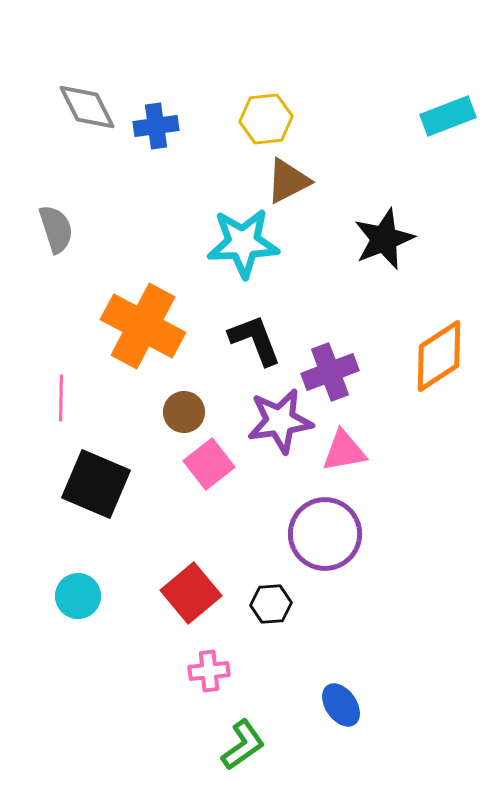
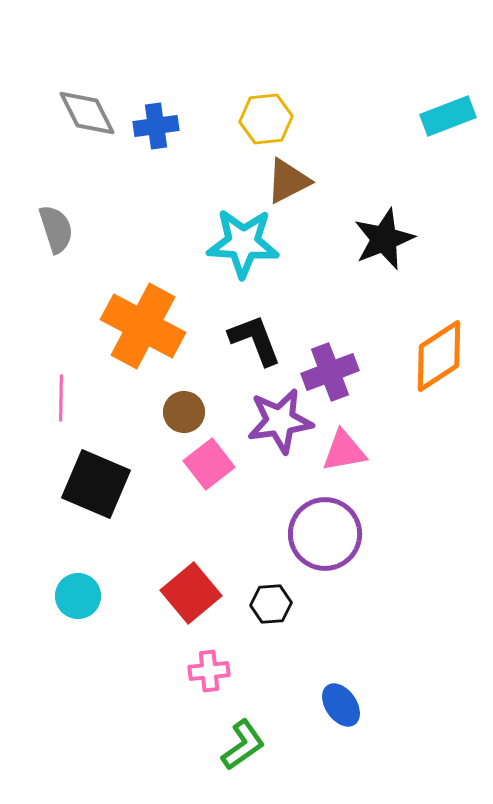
gray diamond: moved 6 px down
cyan star: rotated 6 degrees clockwise
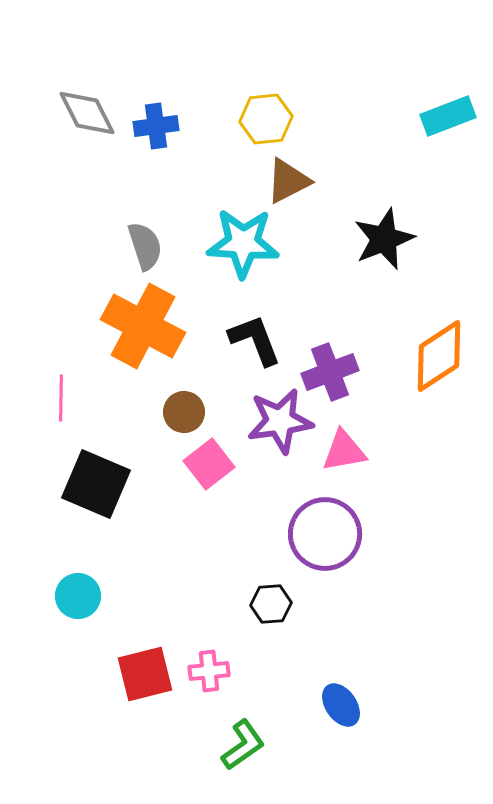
gray semicircle: moved 89 px right, 17 px down
red square: moved 46 px left, 81 px down; rotated 26 degrees clockwise
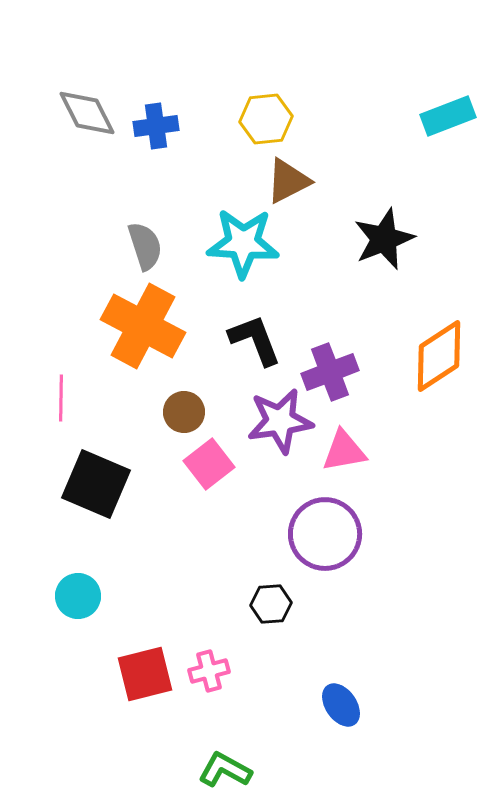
pink cross: rotated 9 degrees counterclockwise
green L-shape: moved 18 px left, 25 px down; rotated 116 degrees counterclockwise
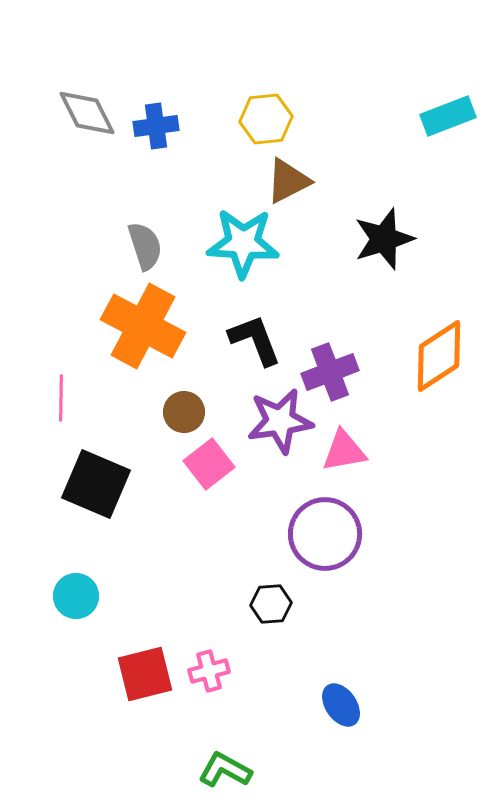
black star: rotated 4 degrees clockwise
cyan circle: moved 2 px left
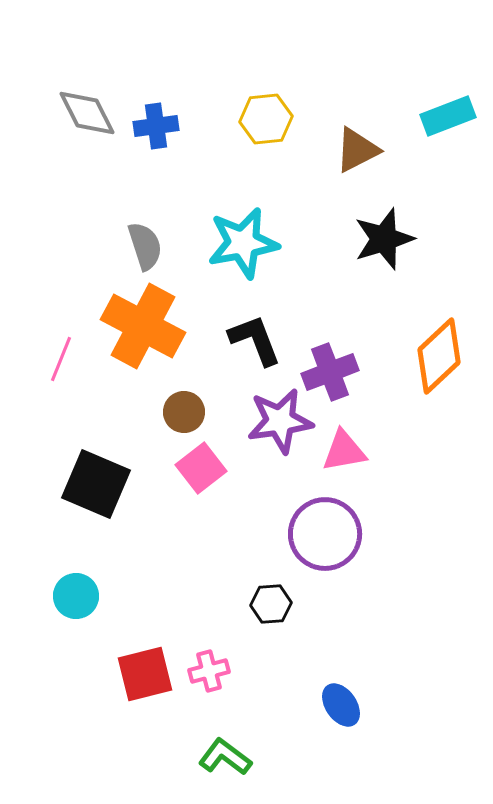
brown triangle: moved 69 px right, 31 px up
cyan star: rotated 14 degrees counterclockwise
orange diamond: rotated 10 degrees counterclockwise
pink line: moved 39 px up; rotated 21 degrees clockwise
pink square: moved 8 px left, 4 px down
green L-shape: moved 13 px up; rotated 8 degrees clockwise
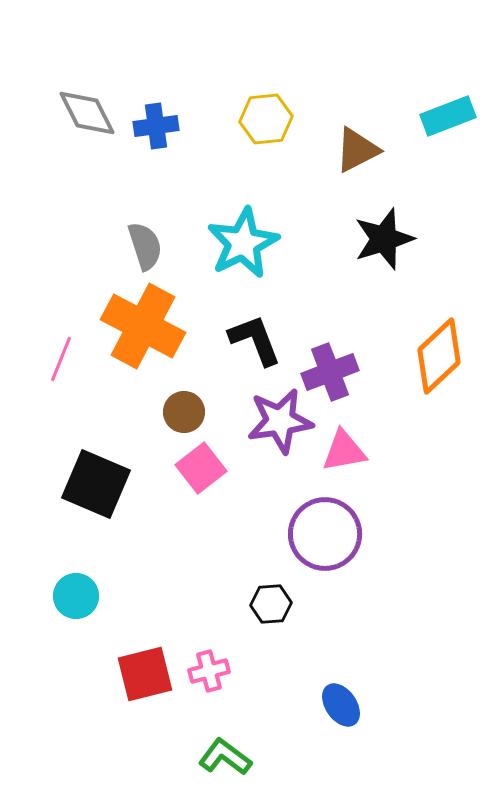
cyan star: rotated 16 degrees counterclockwise
